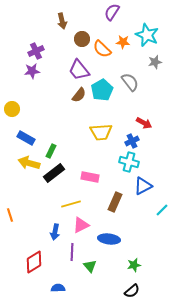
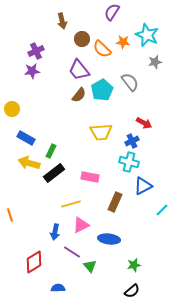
purple line: rotated 60 degrees counterclockwise
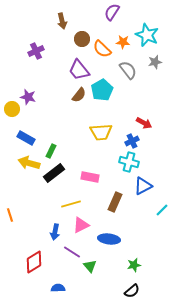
purple star: moved 4 px left, 26 px down; rotated 21 degrees clockwise
gray semicircle: moved 2 px left, 12 px up
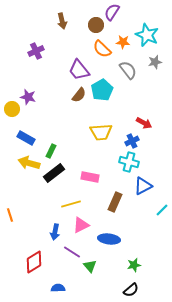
brown circle: moved 14 px right, 14 px up
black semicircle: moved 1 px left, 1 px up
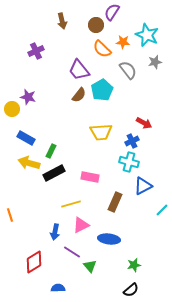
black rectangle: rotated 10 degrees clockwise
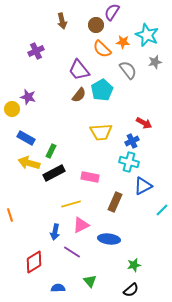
green triangle: moved 15 px down
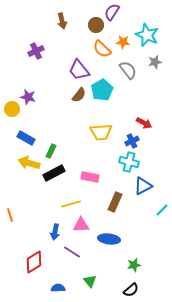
pink triangle: rotated 24 degrees clockwise
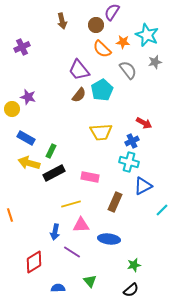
purple cross: moved 14 px left, 4 px up
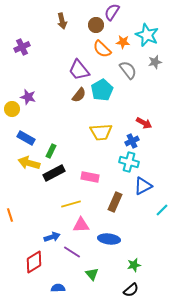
blue arrow: moved 3 px left, 5 px down; rotated 119 degrees counterclockwise
green triangle: moved 2 px right, 7 px up
